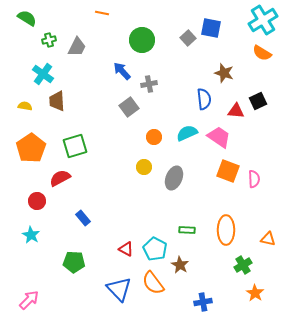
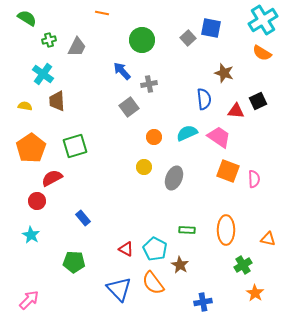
red semicircle at (60, 178): moved 8 px left
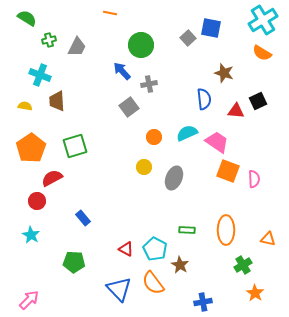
orange line at (102, 13): moved 8 px right
green circle at (142, 40): moved 1 px left, 5 px down
cyan cross at (43, 74): moved 3 px left, 1 px down; rotated 15 degrees counterclockwise
pink trapezoid at (219, 137): moved 2 px left, 5 px down
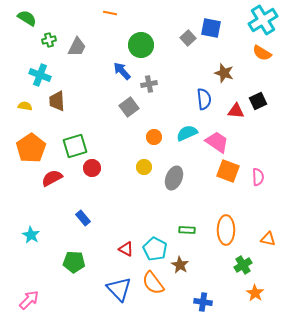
pink semicircle at (254, 179): moved 4 px right, 2 px up
red circle at (37, 201): moved 55 px right, 33 px up
blue cross at (203, 302): rotated 18 degrees clockwise
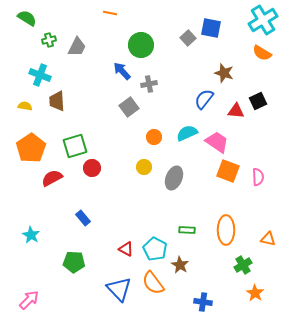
blue semicircle at (204, 99): rotated 135 degrees counterclockwise
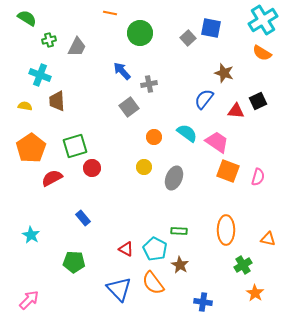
green circle at (141, 45): moved 1 px left, 12 px up
cyan semicircle at (187, 133): rotated 60 degrees clockwise
pink semicircle at (258, 177): rotated 18 degrees clockwise
green rectangle at (187, 230): moved 8 px left, 1 px down
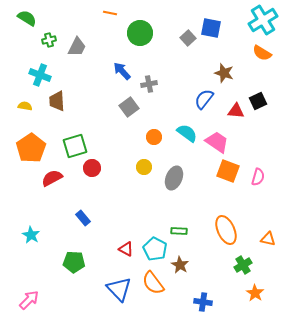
orange ellipse at (226, 230): rotated 24 degrees counterclockwise
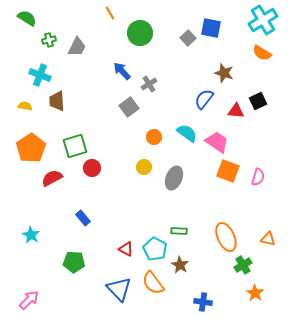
orange line at (110, 13): rotated 48 degrees clockwise
gray cross at (149, 84): rotated 21 degrees counterclockwise
orange ellipse at (226, 230): moved 7 px down
